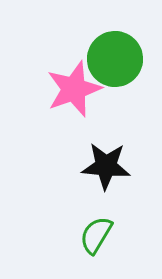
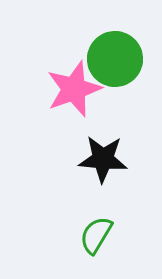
black star: moved 3 px left, 7 px up
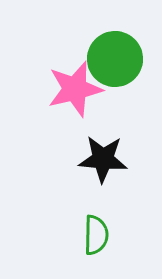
pink star: moved 1 px right; rotated 6 degrees clockwise
green semicircle: rotated 150 degrees clockwise
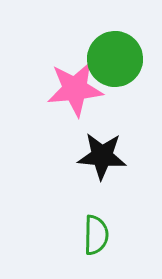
pink star: rotated 8 degrees clockwise
black star: moved 1 px left, 3 px up
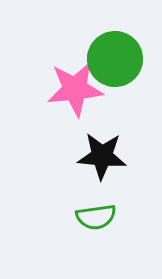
green semicircle: moved 18 px up; rotated 81 degrees clockwise
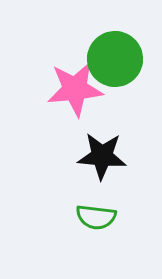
green semicircle: rotated 15 degrees clockwise
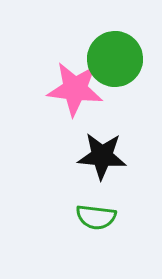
pink star: rotated 12 degrees clockwise
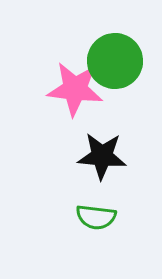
green circle: moved 2 px down
